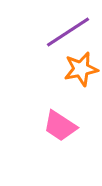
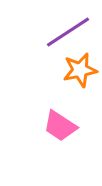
orange star: moved 1 px left, 1 px down
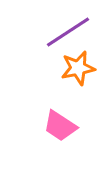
orange star: moved 2 px left, 2 px up
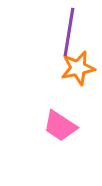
purple line: moved 1 px right; rotated 48 degrees counterclockwise
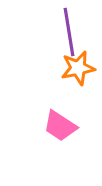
purple line: rotated 18 degrees counterclockwise
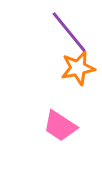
purple line: rotated 30 degrees counterclockwise
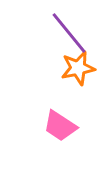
purple line: moved 1 px down
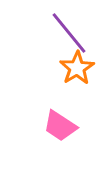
orange star: moved 1 px left; rotated 20 degrees counterclockwise
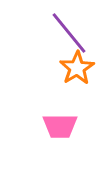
pink trapezoid: rotated 33 degrees counterclockwise
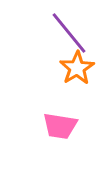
pink trapezoid: rotated 9 degrees clockwise
